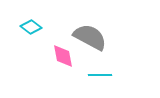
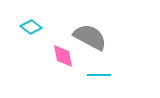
cyan line: moved 1 px left
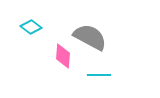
pink diamond: rotated 15 degrees clockwise
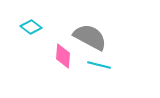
cyan line: moved 10 px up; rotated 15 degrees clockwise
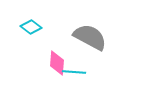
pink diamond: moved 6 px left, 7 px down
cyan line: moved 25 px left, 7 px down; rotated 10 degrees counterclockwise
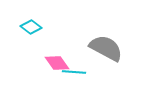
gray semicircle: moved 16 px right, 11 px down
pink diamond: rotated 40 degrees counterclockwise
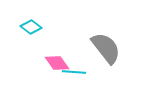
gray semicircle: rotated 24 degrees clockwise
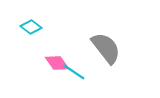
cyan line: rotated 30 degrees clockwise
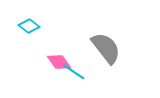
cyan diamond: moved 2 px left, 1 px up
pink diamond: moved 2 px right, 1 px up
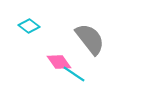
gray semicircle: moved 16 px left, 9 px up
cyan line: moved 2 px down
